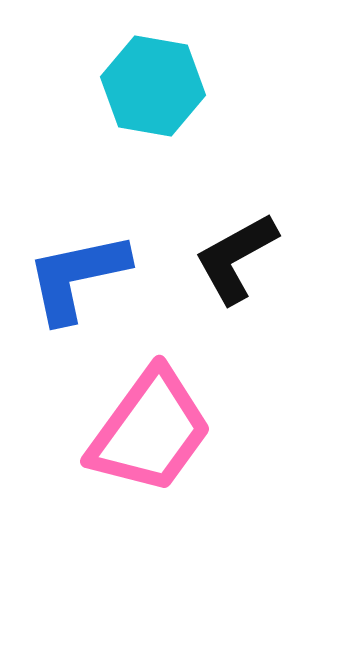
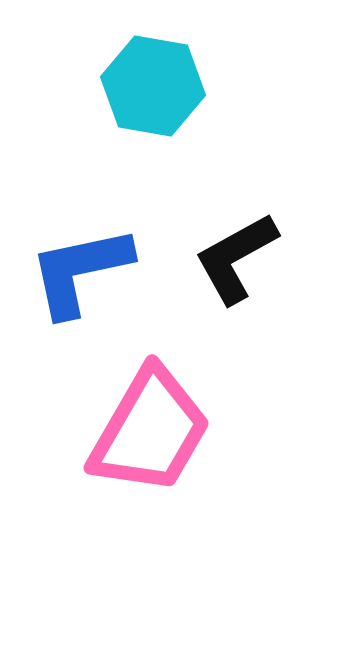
blue L-shape: moved 3 px right, 6 px up
pink trapezoid: rotated 6 degrees counterclockwise
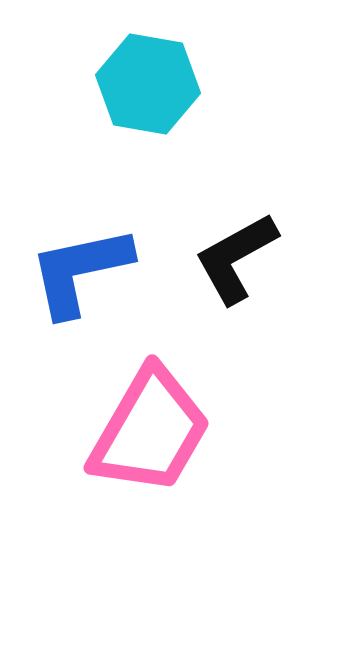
cyan hexagon: moved 5 px left, 2 px up
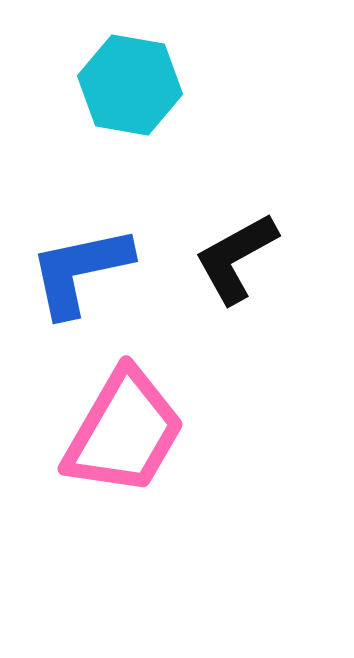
cyan hexagon: moved 18 px left, 1 px down
pink trapezoid: moved 26 px left, 1 px down
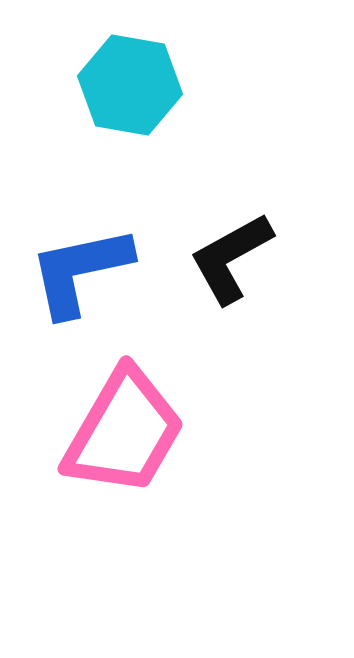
black L-shape: moved 5 px left
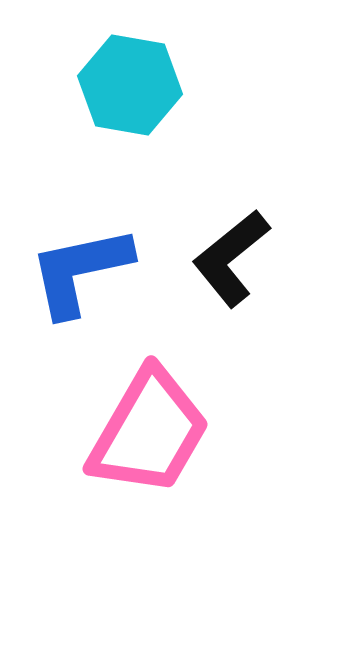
black L-shape: rotated 10 degrees counterclockwise
pink trapezoid: moved 25 px right
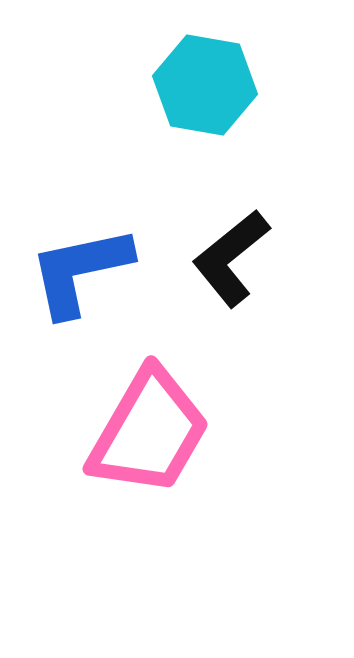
cyan hexagon: moved 75 px right
